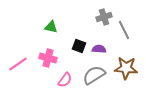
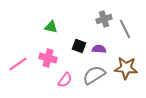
gray cross: moved 2 px down
gray line: moved 1 px right, 1 px up
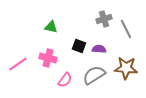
gray line: moved 1 px right
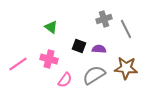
green triangle: rotated 24 degrees clockwise
pink cross: moved 1 px right, 1 px down
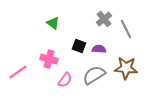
gray cross: rotated 21 degrees counterclockwise
green triangle: moved 2 px right, 4 px up
pink line: moved 8 px down
